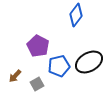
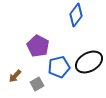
blue pentagon: moved 1 px down
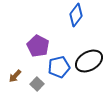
black ellipse: moved 1 px up
gray square: rotated 16 degrees counterclockwise
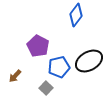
gray square: moved 9 px right, 4 px down
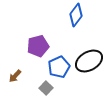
purple pentagon: rotated 30 degrees clockwise
blue pentagon: rotated 10 degrees counterclockwise
